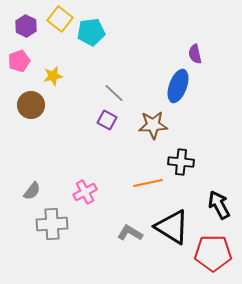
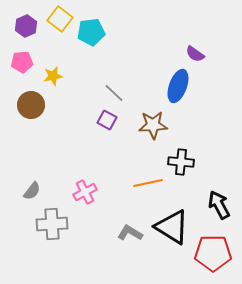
purple hexagon: rotated 10 degrees clockwise
purple semicircle: rotated 42 degrees counterclockwise
pink pentagon: moved 3 px right, 1 px down; rotated 15 degrees clockwise
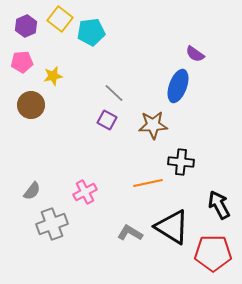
gray cross: rotated 16 degrees counterclockwise
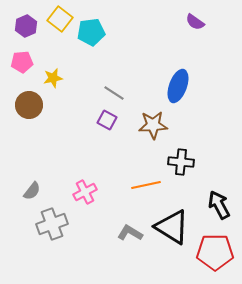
purple semicircle: moved 32 px up
yellow star: moved 2 px down
gray line: rotated 10 degrees counterclockwise
brown circle: moved 2 px left
orange line: moved 2 px left, 2 px down
red pentagon: moved 2 px right, 1 px up
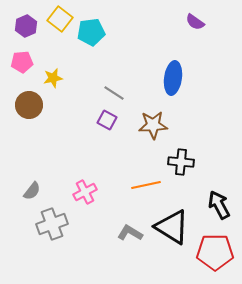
blue ellipse: moved 5 px left, 8 px up; rotated 12 degrees counterclockwise
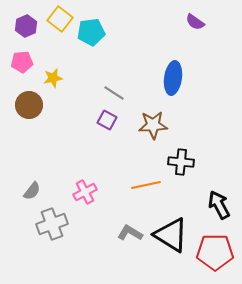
black triangle: moved 1 px left, 8 px down
